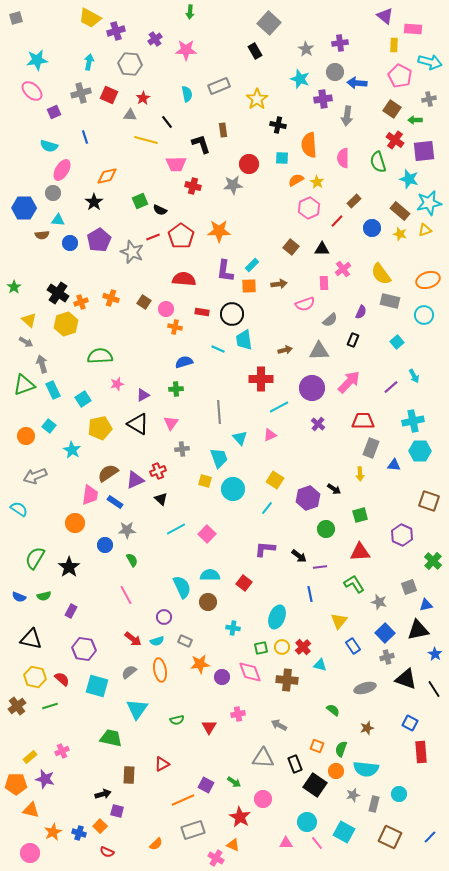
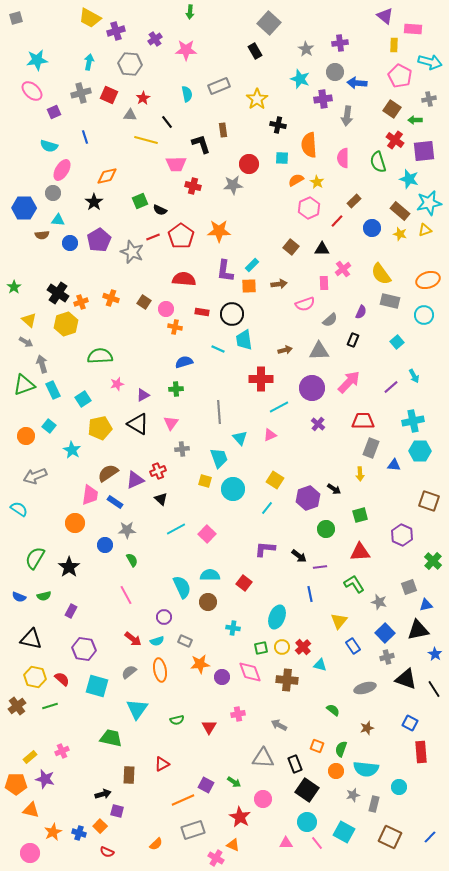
black square at (315, 785): moved 8 px left, 5 px down
cyan circle at (399, 794): moved 7 px up
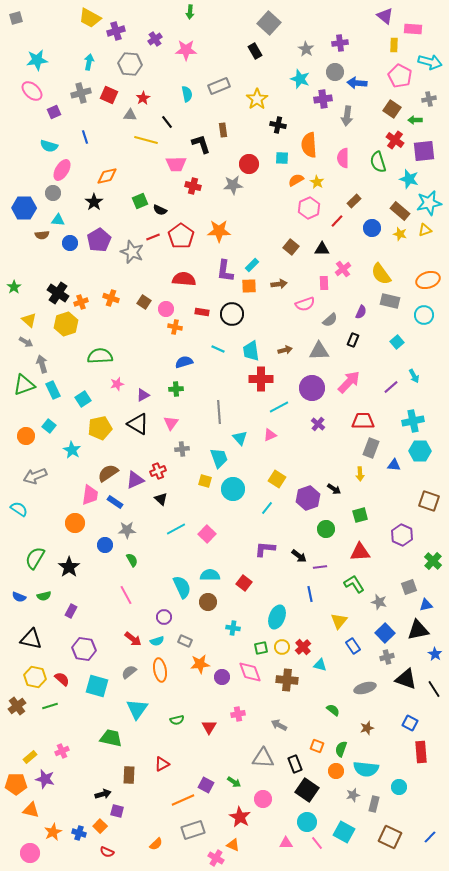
cyan trapezoid at (244, 340): moved 7 px right, 11 px down
yellow square at (275, 480): moved 2 px right, 1 px up
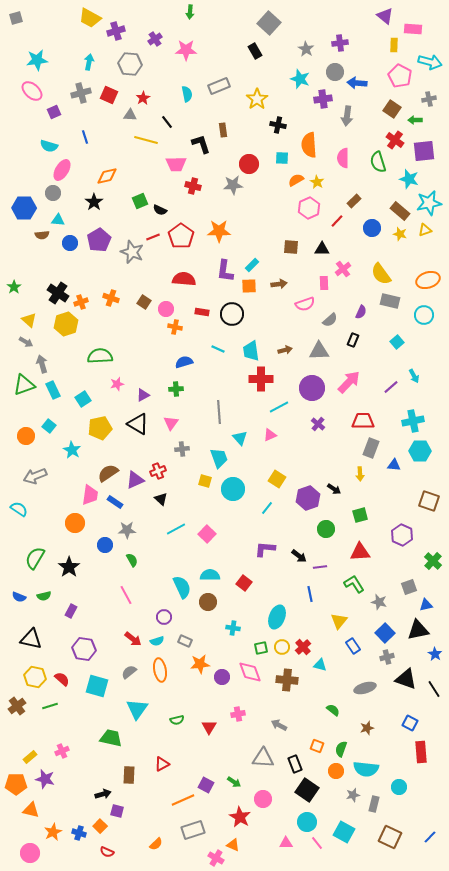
brown square at (291, 247): rotated 35 degrees counterclockwise
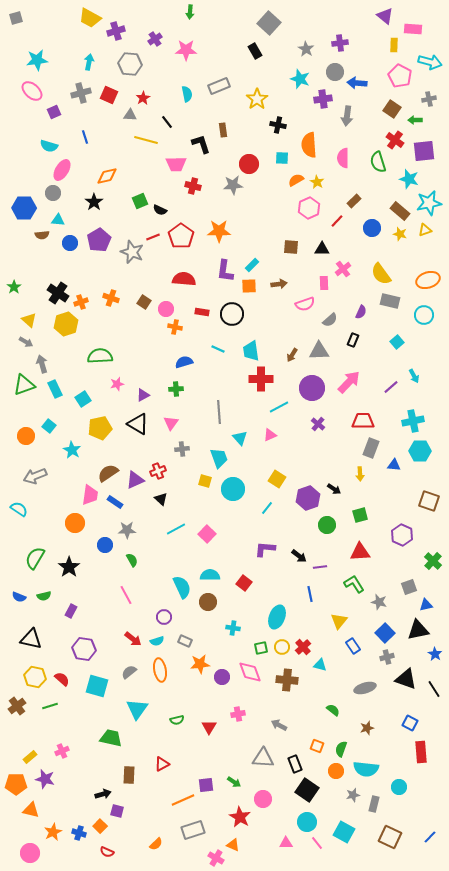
brown arrow at (285, 350): moved 7 px right, 5 px down; rotated 136 degrees clockwise
cyan rectangle at (53, 390): moved 2 px right, 1 px up
green circle at (326, 529): moved 1 px right, 4 px up
purple square at (206, 785): rotated 35 degrees counterclockwise
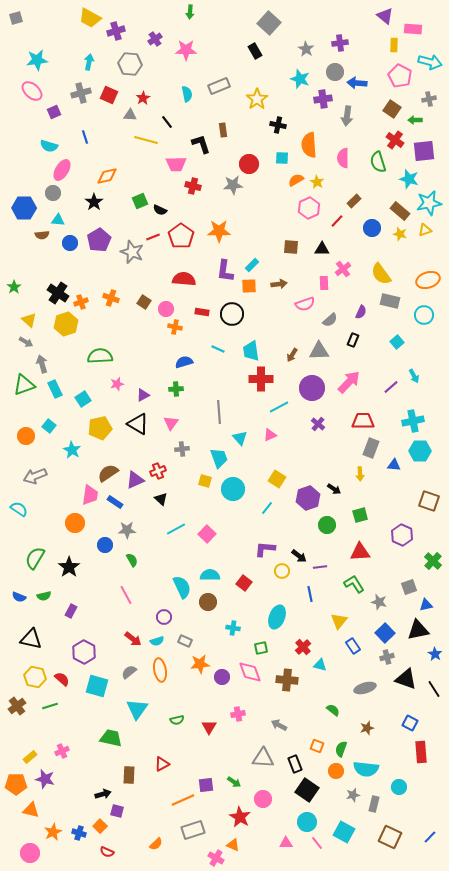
yellow circle at (282, 647): moved 76 px up
purple hexagon at (84, 649): moved 3 px down; rotated 20 degrees clockwise
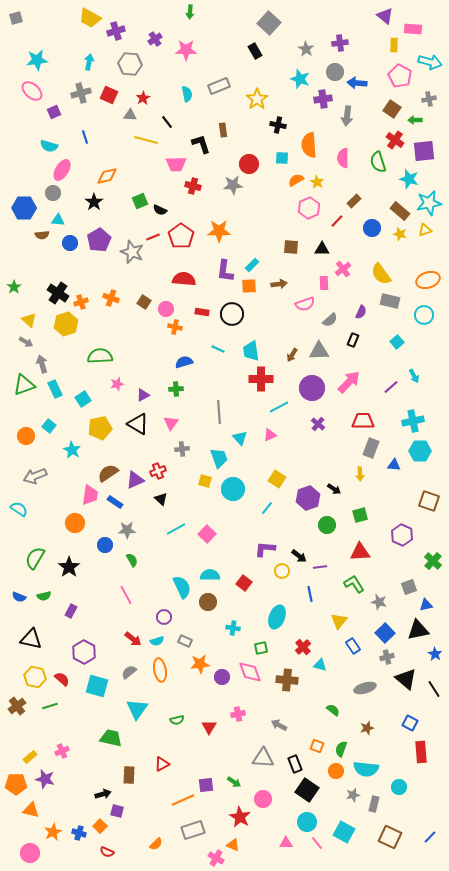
black triangle at (406, 679): rotated 20 degrees clockwise
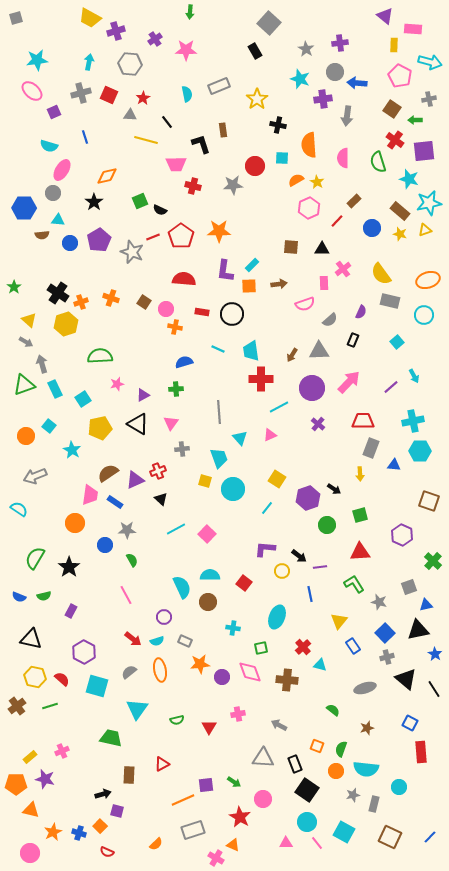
red circle at (249, 164): moved 6 px right, 2 px down
